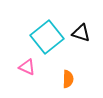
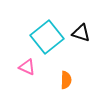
orange semicircle: moved 2 px left, 1 px down
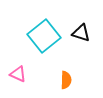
cyan square: moved 3 px left, 1 px up
pink triangle: moved 9 px left, 7 px down
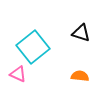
cyan square: moved 11 px left, 11 px down
orange semicircle: moved 14 px right, 4 px up; rotated 84 degrees counterclockwise
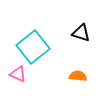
orange semicircle: moved 2 px left
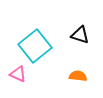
black triangle: moved 1 px left, 2 px down
cyan square: moved 2 px right, 1 px up
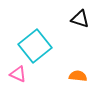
black triangle: moved 16 px up
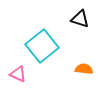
cyan square: moved 7 px right
orange semicircle: moved 6 px right, 7 px up
